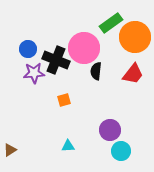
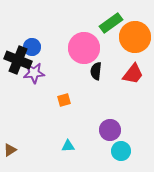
blue circle: moved 4 px right, 2 px up
black cross: moved 38 px left
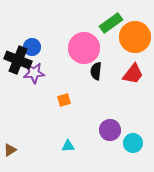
cyan circle: moved 12 px right, 8 px up
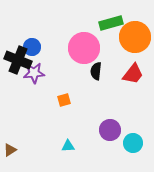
green rectangle: rotated 20 degrees clockwise
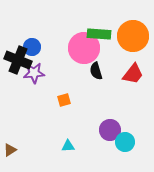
green rectangle: moved 12 px left, 11 px down; rotated 20 degrees clockwise
orange circle: moved 2 px left, 1 px up
black semicircle: rotated 24 degrees counterclockwise
cyan circle: moved 8 px left, 1 px up
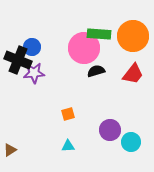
black semicircle: rotated 90 degrees clockwise
orange square: moved 4 px right, 14 px down
cyan circle: moved 6 px right
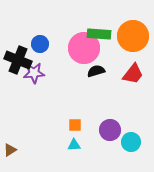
blue circle: moved 8 px right, 3 px up
orange square: moved 7 px right, 11 px down; rotated 16 degrees clockwise
cyan triangle: moved 6 px right, 1 px up
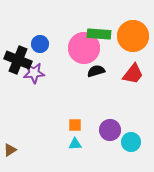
cyan triangle: moved 1 px right, 1 px up
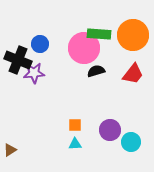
orange circle: moved 1 px up
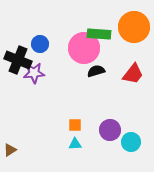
orange circle: moved 1 px right, 8 px up
